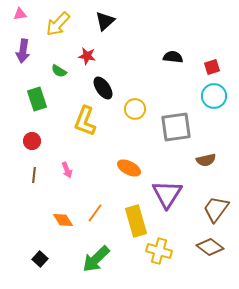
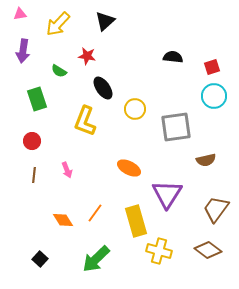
brown diamond: moved 2 px left, 3 px down
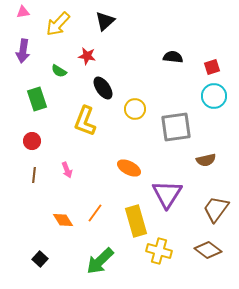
pink triangle: moved 3 px right, 2 px up
green arrow: moved 4 px right, 2 px down
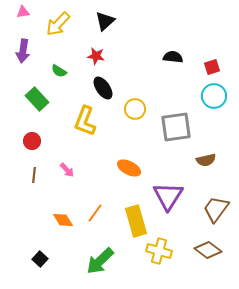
red star: moved 9 px right
green rectangle: rotated 25 degrees counterclockwise
pink arrow: rotated 21 degrees counterclockwise
purple triangle: moved 1 px right, 2 px down
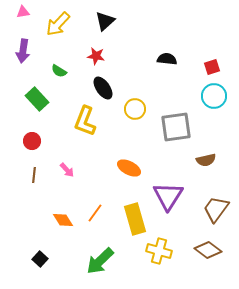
black semicircle: moved 6 px left, 2 px down
yellow rectangle: moved 1 px left, 2 px up
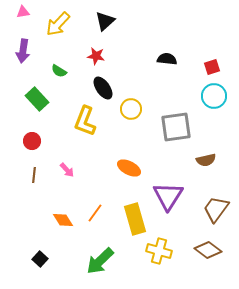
yellow circle: moved 4 px left
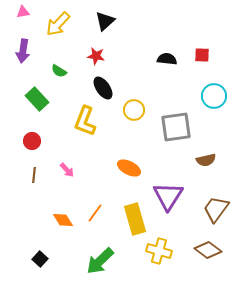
red square: moved 10 px left, 12 px up; rotated 21 degrees clockwise
yellow circle: moved 3 px right, 1 px down
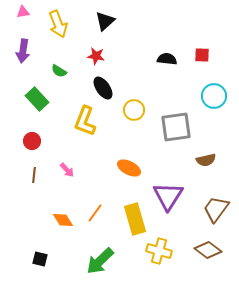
yellow arrow: rotated 64 degrees counterclockwise
black square: rotated 28 degrees counterclockwise
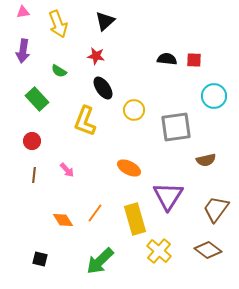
red square: moved 8 px left, 5 px down
yellow cross: rotated 25 degrees clockwise
